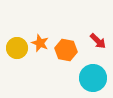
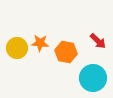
orange star: rotated 18 degrees counterclockwise
orange hexagon: moved 2 px down
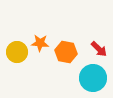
red arrow: moved 1 px right, 8 px down
yellow circle: moved 4 px down
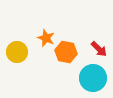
orange star: moved 6 px right, 5 px up; rotated 18 degrees clockwise
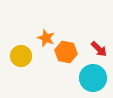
yellow circle: moved 4 px right, 4 px down
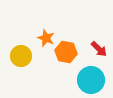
cyan circle: moved 2 px left, 2 px down
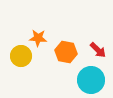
orange star: moved 8 px left; rotated 18 degrees counterclockwise
red arrow: moved 1 px left, 1 px down
